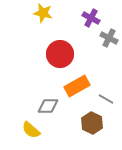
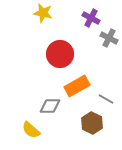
gray diamond: moved 2 px right
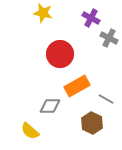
yellow semicircle: moved 1 px left, 1 px down
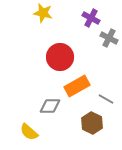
red circle: moved 3 px down
yellow semicircle: moved 1 px left, 1 px down
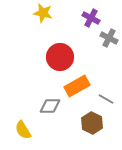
yellow semicircle: moved 6 px left, 2 px up; rotated 18 degrees clockwise
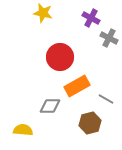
brown hexagon: moved 2 px left; rotated 20 degrees clockwise
yellow semicircle: rotated 126 degrees clockwise
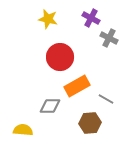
yellow star: moved 5 px right, 6 px down
brown hexagon: rotated 10 degrees clockwise
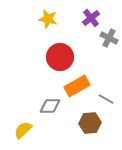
purple cross: rotated 24 degrees clockwise
yellow semicircle: rotated 48 degrees counterclockwise
